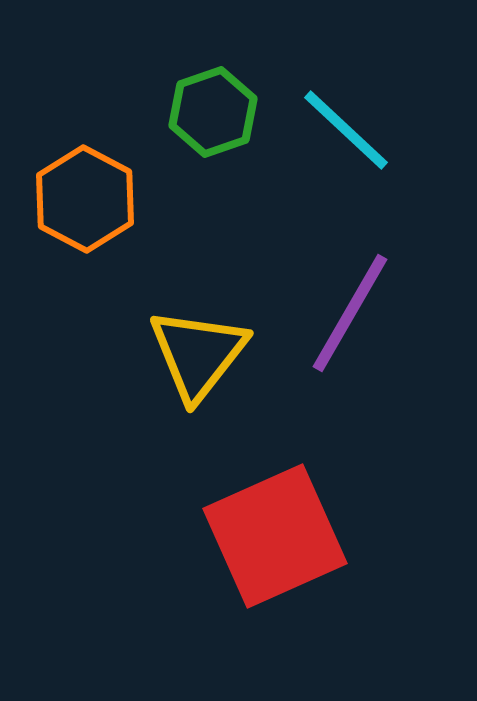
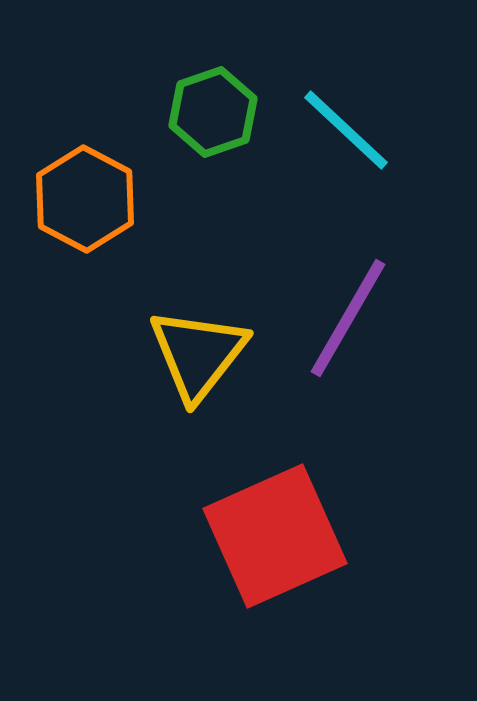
purple line: moved 2 px left, 5 px down
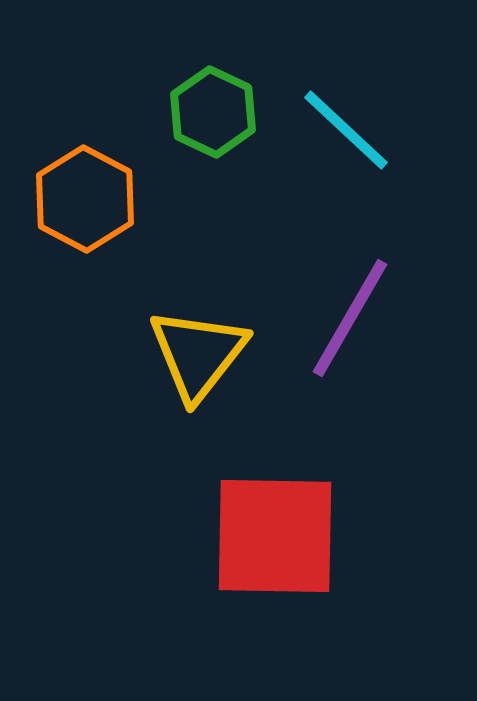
green hexagon: rotated 16 degrees counterclockwise
purple line: moved 2 px right
red square: rotated 25 degrees clockwise
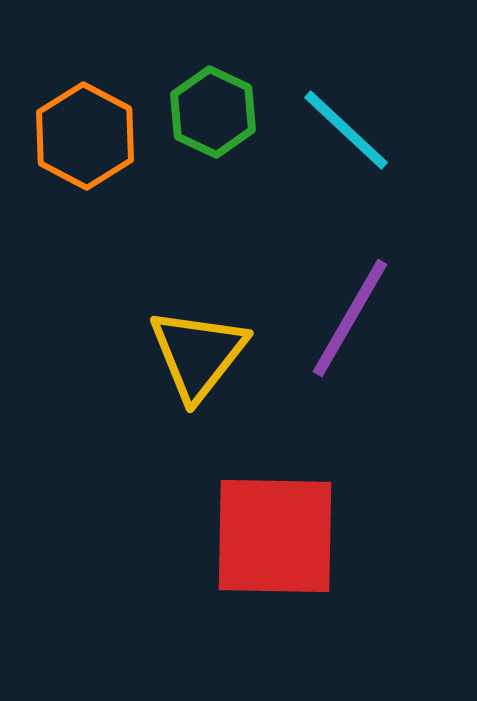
orange hexagon: moved 63 px up
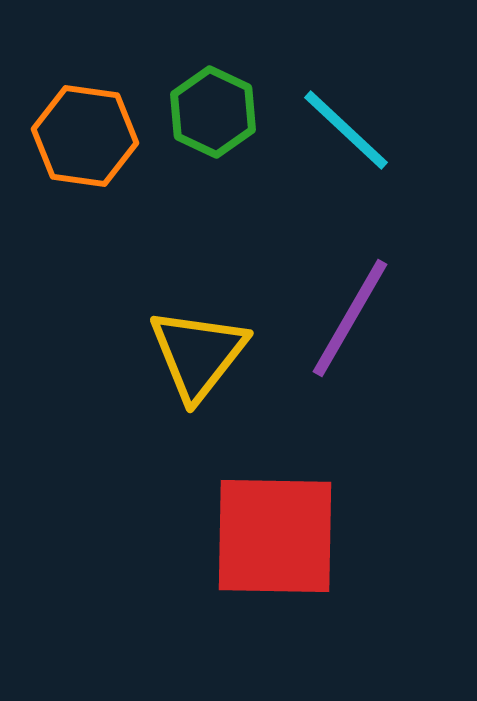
orange hexagon: rotated 20 degrees counterclockwise
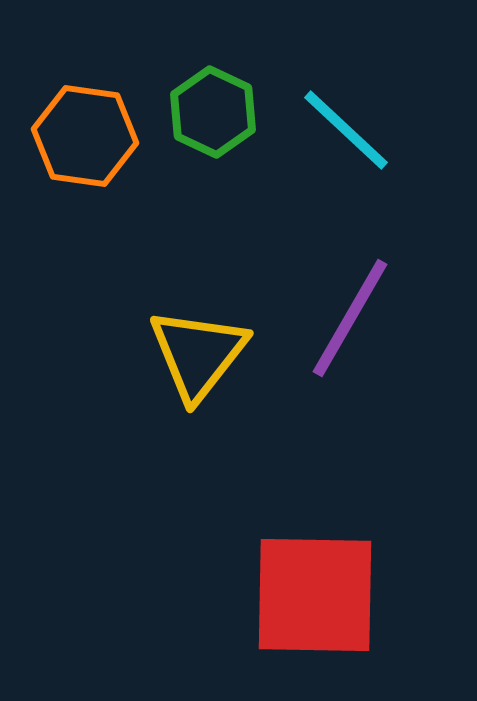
red square: moved 40 px right, 59 px down
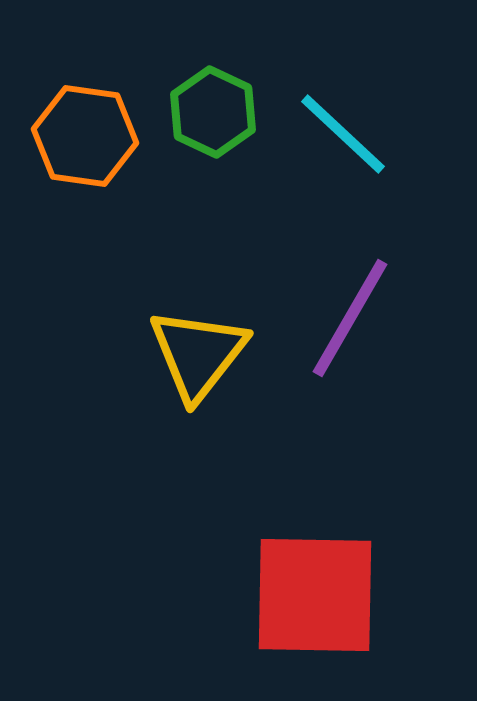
cyan line: moved 3 px left, 4 px down
